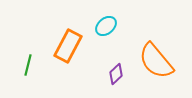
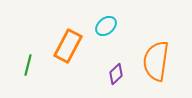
orange semicircle: rotated 48 degrees clockwise
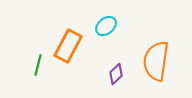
green line: moved 10 px right
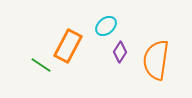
orange semicircle: moved 1 px up
green line: moved 3 px right; rotated 70 degrees counterclockwise
purple diamond: moved 4 px right, 22 px up; rotated 15 degrees counterclockwise
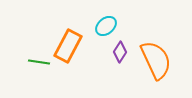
orange semicircle: rotated 147 degrees clockwise
green line: moved 2 px left, 3 px up; rotated 25 degrees counterclockwise
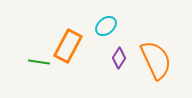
purple diamond: moved 1 px left, 6 px down
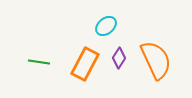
orange rectangle: moved 17 px right, 18 px down
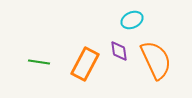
cyan ellipse: moved 26 px right, 6 px up; rotated 15 degrees clockwise
purple diamond: moved 7 px up; rotated 40 degrees counterclockwise
